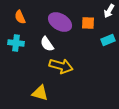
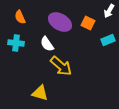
orange square: rotated 24 degrees clockwise
yellow arrow: rotated 25 degrees clockwise
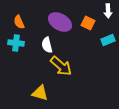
white arrow: moved 1 px left; rotated 32 degrees counterclockwise
orange semicircle: moved 1 px left, 5 px down
white semicircle: moved 1 px down; rotated 21 degrees clockwise
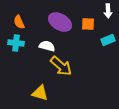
orange square: moved 1 px down; rotated 24 degrees counterclockwise
white semicircle: moved 1 px down; rotated 119 degrees clockwise
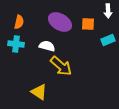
orange semicircle: rotated 144 degrees counterclockwise
cyan cross: moved 1 px down
yellow triangle: moved 1 px left, 1 px up; rotated 18 degrees clockwise
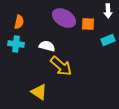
purple ellipse: moved 4 px right, 4 px up
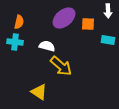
purple ellipse: rotated 70 degrees counterclockwise
cyan rectangle: rotated 32 degrees clockwise
cyan cross: moved 1 px left, 2 px up
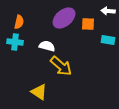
white arrow: rotated 96 degrees clockwise
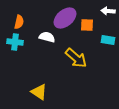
purple ellipse: moved 1 px right
orange square: moved 1 px left, 1 px down
white semicircle: moved 9 px up
yellow arrow: moved 15 px right, 8 px up
